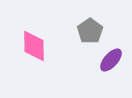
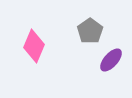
pink diamond: rotated 24 degrees clockwise
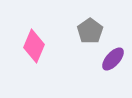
purple ellipse: moved 2 px right, 1 px up
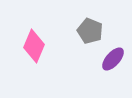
gray pentagon: rotated 15 degrees counterclockwise
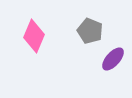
pink diamond: moved 10 px up
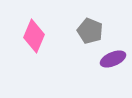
purple ellipse: rotated 25 degrees clockwise
